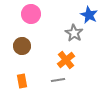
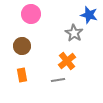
blue star: rotated 12 degrees counterclockwise
orange cross: moved 1 px right, 1 px down
orange rectangle: moved 6 px up
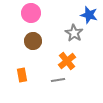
pink circle: moved 1 px up
brown circle: moved 11 px right, 5 px up
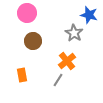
pink circle: moved 4 px left
gray line: rotated 48 degrees counterclockwise
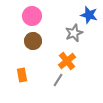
pink circle: moved 5 px right, 3 px down
gray star: rotated 18 degrees clockwise
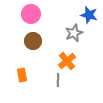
pink circle: moved 1 px left, 2 px up
gray line: rotated 32 degrees counterclockwise
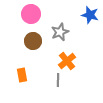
blue star: moved 1 px right
gray star: moved 14 px left, 1 px up
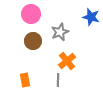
blue star: moved 1 px right, 2 px down
orange rectangle: moved 3 px right, 5 px down
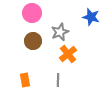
pink circle: moved 1 px right, 1 px up
orange cross: moved 1 px right, 7 px up
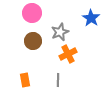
blue star: moved 1 px down; rotated 18 degrees clockwise
orange cross: rotated 12 degrees clockwise
